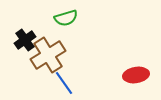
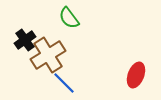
green semicircle: moved 3 px right; rotated 70 degrees clockwise
red ellipse: rotated 60 degrees counterclockwise
blue line: rotated 10 degrees counterclockwise
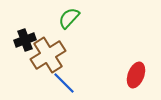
green semicircle: rotated 80 degrees clockwise
black cross: rotated 15 degrees clockwise
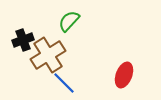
green semicircle: moved 3 px down
black cross: moved 2 px left
red ellipse: moved 12 px left
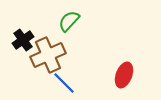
black cross: rotated 15 degrees counterclockwise
brown cross: rotated 8 degrees clockwise
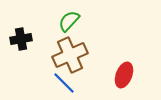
black cross: moved 2 px left, 1 px up; rotated 25 degrees clockwise
brown cross: moved 22 px right
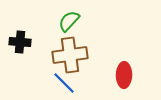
black cross: moved 1 px left, 3 px down; rotated 15 degrees clockwise
brown cross: rotated 16 degrees clockwise
red ellipse: rotated 20 degrees counterclockwise
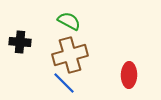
green semicircle: rotated 75 degrees clockwise
brown cross: rotated 8 degrees counterclockwise
red ellipse: moved 5 px right
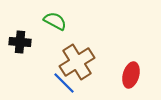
green semicircle: moved 14 px left
brown cross: moved 7 px right, 7 px down; rotated 16 degrees counterclockwise
red ellipse: moved 2 px right; rotated 15 degrees clockwise
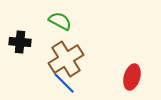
green semicircle: moved 5 px right
brown cross: moved 11 px left, 3 px up
red ellipse: moved 1 px right, 2 px down
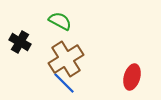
black cross: rotated 25 degrees clockwise
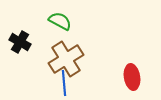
red ellipse: rotated 25 degrees counterclockwise
blue line: rotated 40 degrees clockwise
